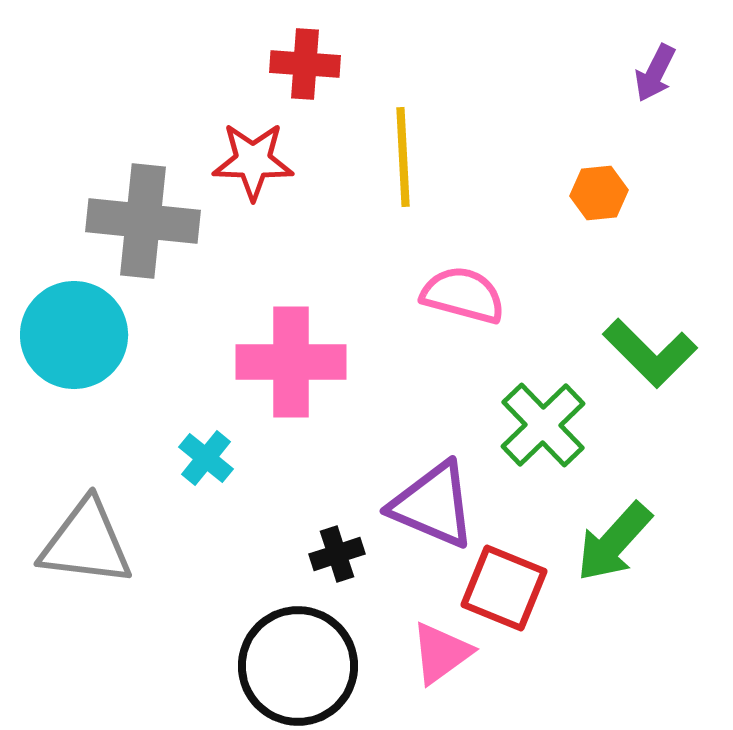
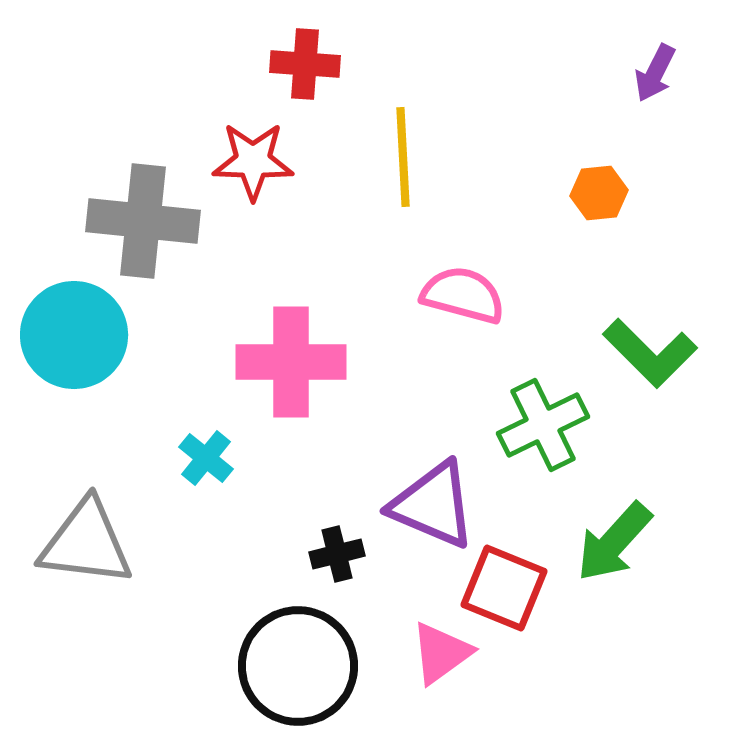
green cross: rotated 18 degrees clockwise
black cross: rotated 4 degrees clockwise
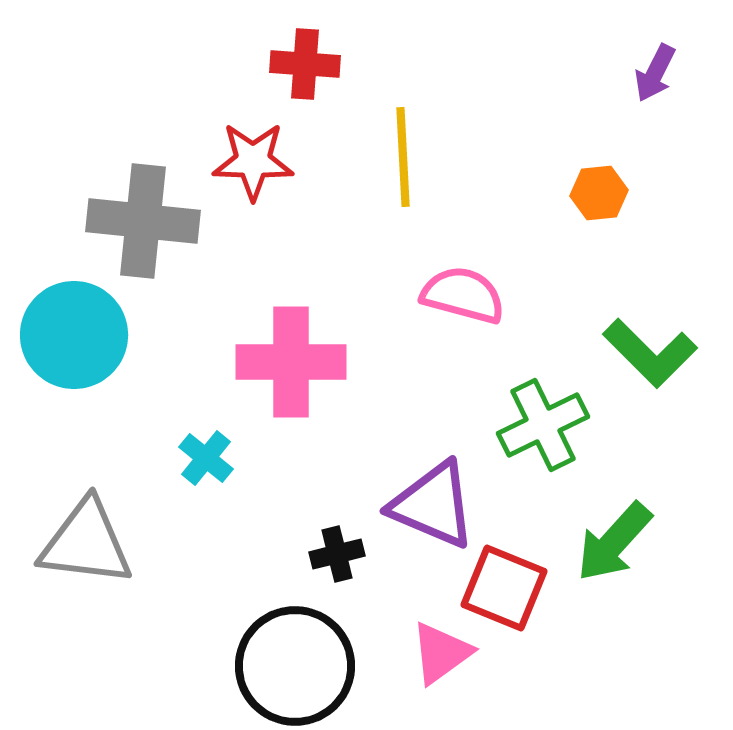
black circle: moved 3 px left
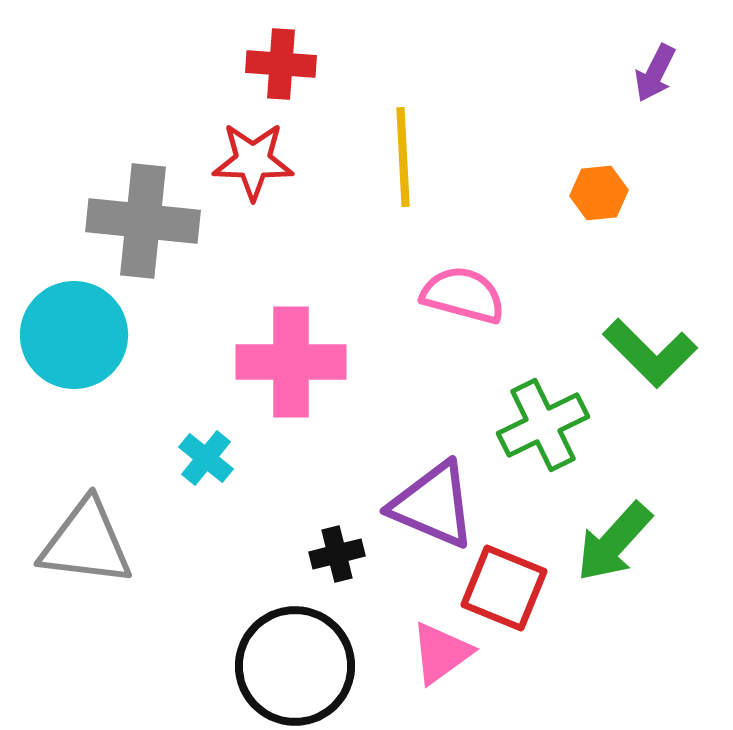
red cross: moved 24 px left
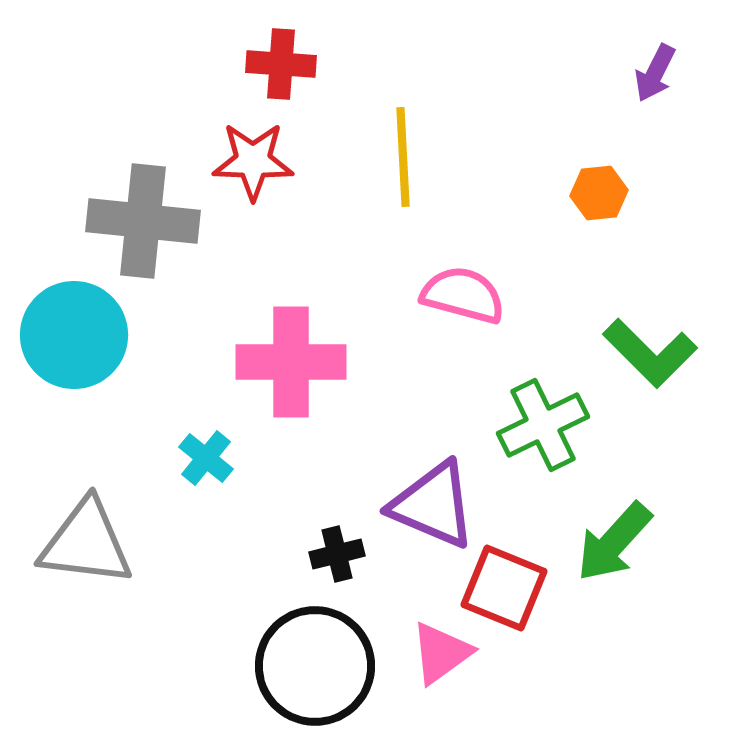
black circle: moved 20 px right
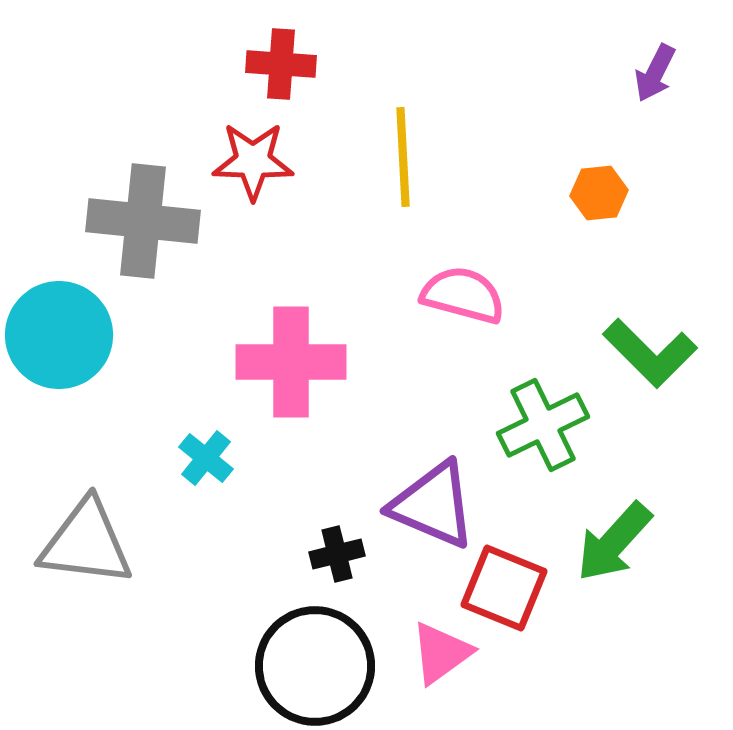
cyan circle: moved 15 px left
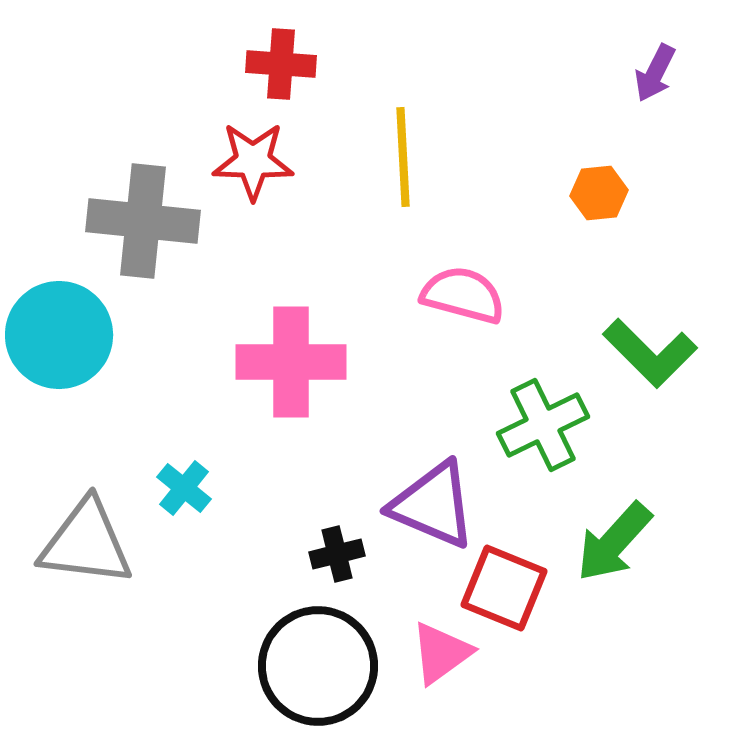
cyan cross: moved 22 px left, 30 px down
black circle: moved 3 px right
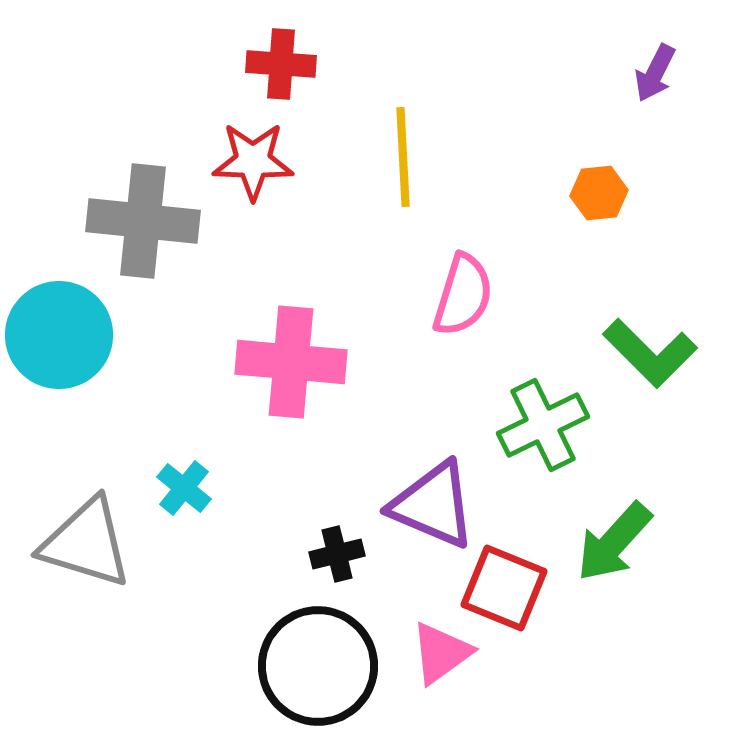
pink semicircle: rotated 92 degrees clockwise
pink cross: rotated 5 degrees clockwise
gray triangle: rotated 10 degrees clockwise
